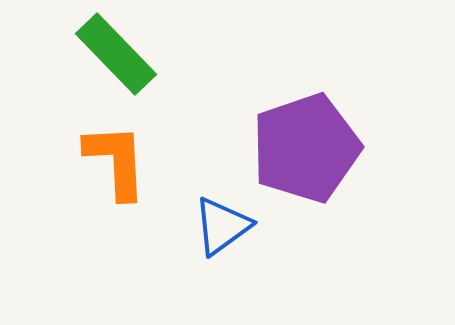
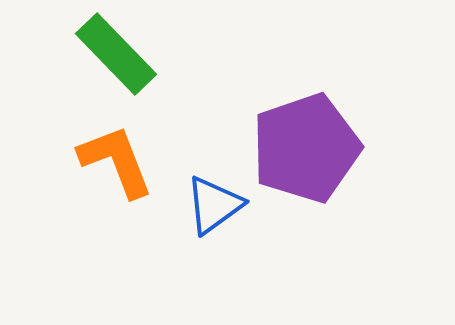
orange L-shape: rotated 18 degrees counterclockwise
blue triangle: moved 8 px left, 21 px up
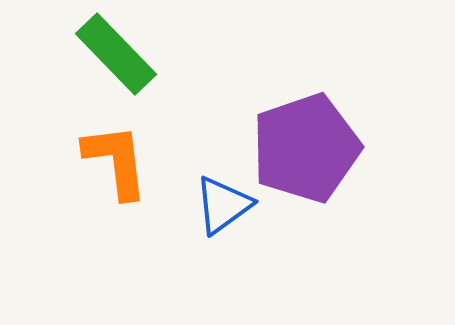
orange L-shape: rotated 14 degrees clockwise
blue triangle: moved 9 px right
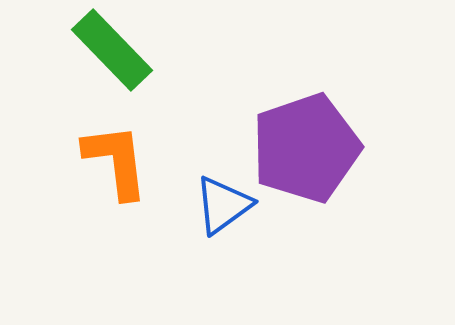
green rectangle: moved 4 px left, 4 px up
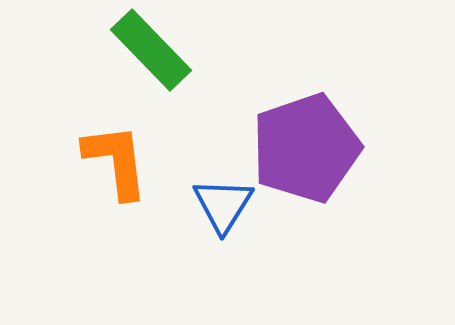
green rectangle: moved 39 px right
blue triangle: rotated 22 degrees counterclockwise
